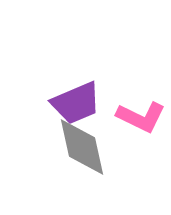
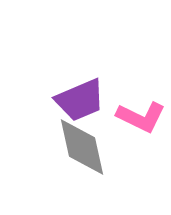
purple trapezoid: moved 4 px right, 3 px up
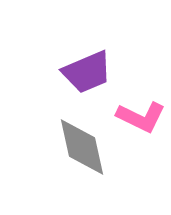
purple trapezoid: moved 7 px right, 28 px up
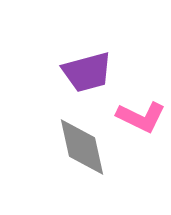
purple trapezoid: rotated 8 degrees clockwise
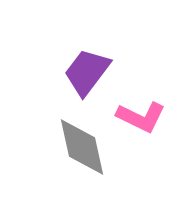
purple trapezoid: rotated 142 degrees clockwise
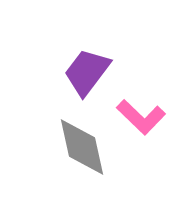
pink L-shape: rotated 18 degrees clockwise
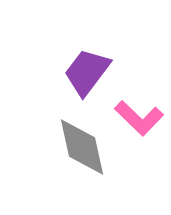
pink L-shape: moved 2 px left, 1 px down
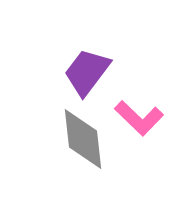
gray diamond: moved 1 px right, 8 px up; rotated 6 degrees clockwise
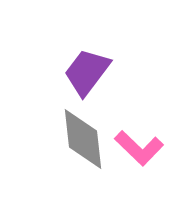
pink L-shape: moved 30 px down
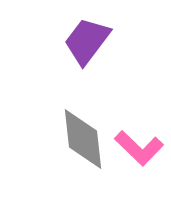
purple trapezoid: moved 31 px up
